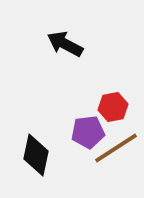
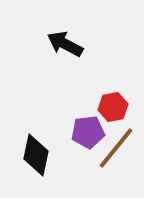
brown line: rotated 18 degrees counterclockwise
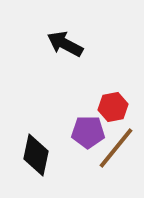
purple pentagon: rotated 8 degrees clockwise
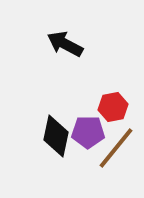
black diamond: moved 20 px right, 19 px up
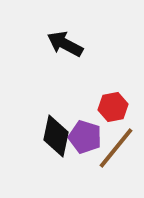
purple pentagon: moved 3 px left, 5 px down; rotated 16 degrees clockwise
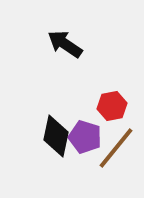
black arrow: rotated 6 degrees clockwise
red hexagon: moved 1 px left, 1 px up
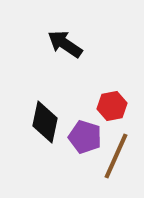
black diamond: moved 11 px left, 14 px up
brown line: moved 8 px down; rotated 15 degrees counterclockwise
